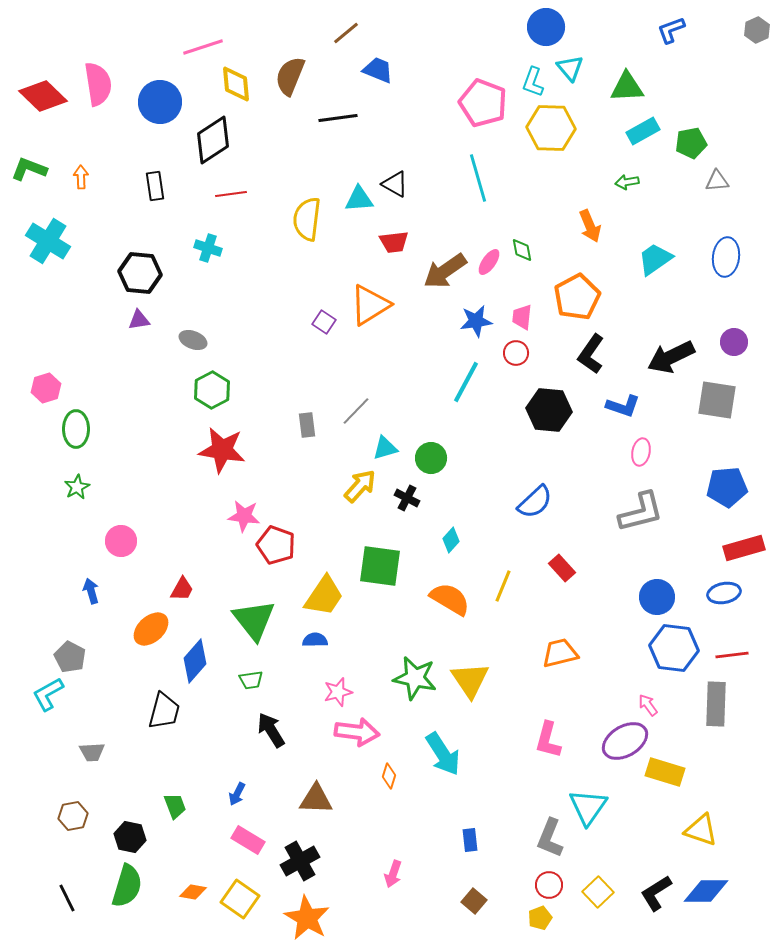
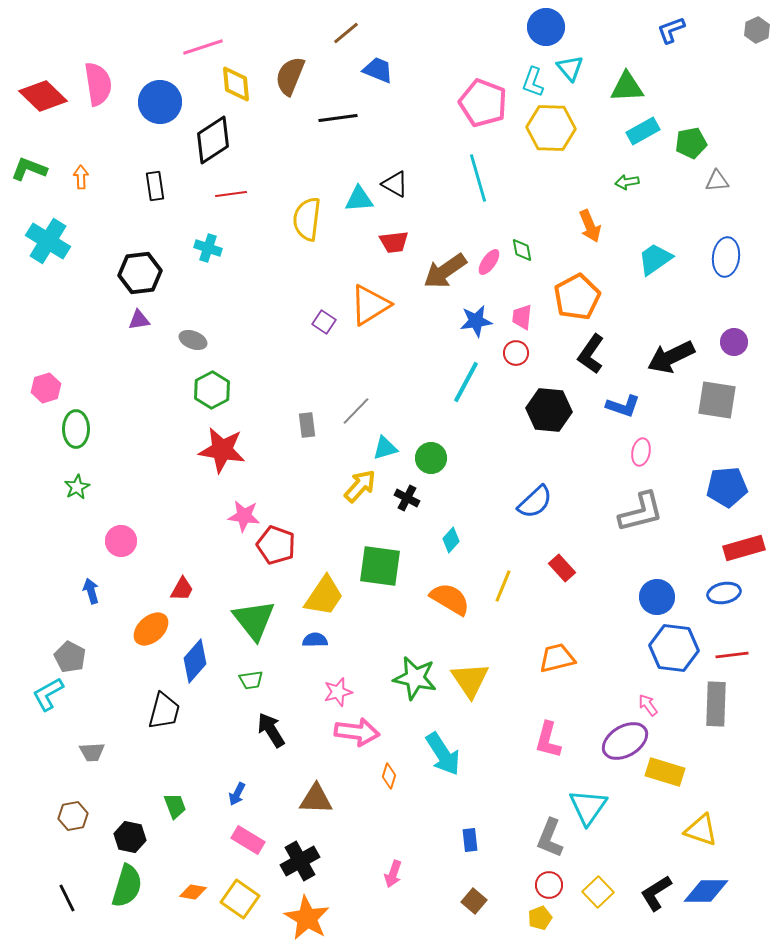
black hexagon at (140, 273): rotated 12 degrees counterclockwise
orange trapezoid at (560, 653): moved 3 px left, 5 px down
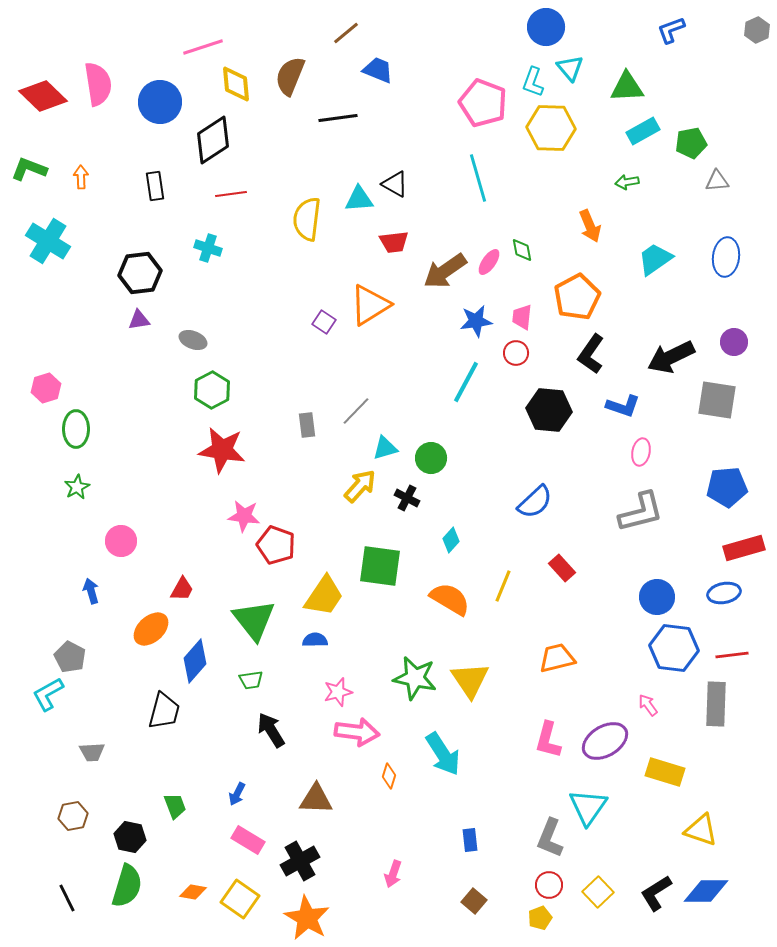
purple ellipse at (625, 741): moved 20 px left
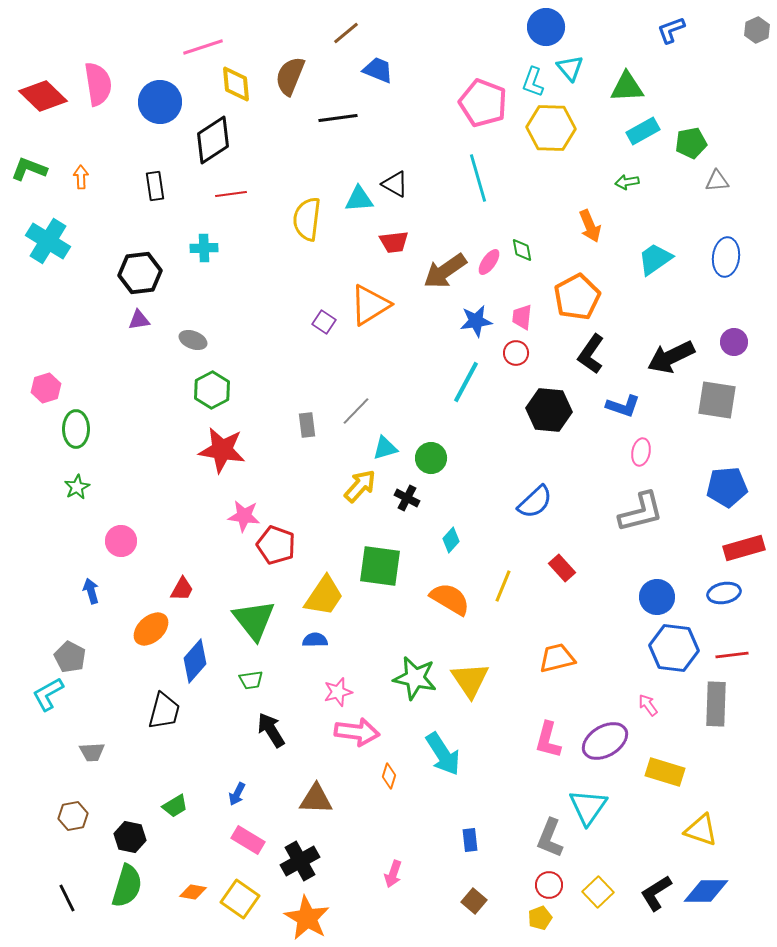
cyan cross at (208, 248): moved 4 px left; rotated 20 degrees counterclockwise
green trapezoid at (175, 806): rotated 80 degrees clockwise
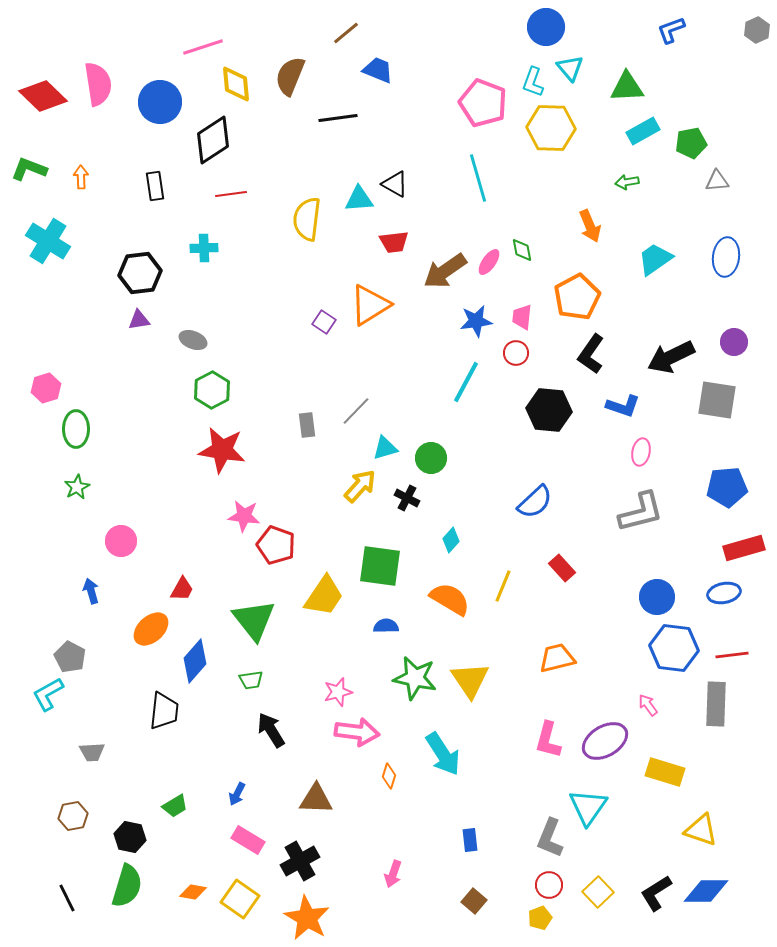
blue semicircle at (315, 640): moved 71 px right, 14 px up
black trapezoid at (164, 711): rotated 9 degrees counterclockwise
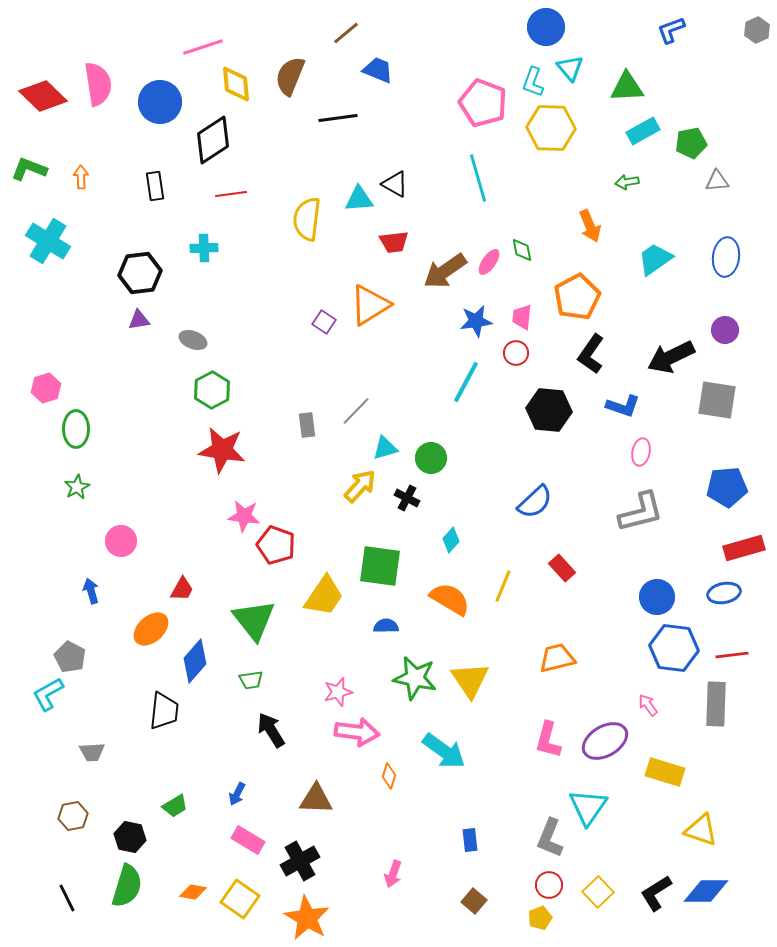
purple circle at (734, 342): moved 9 px left, 12 px up
cyan arrow at (443, 754): moved 1 px right, 3 px up; rotated 21 degrees counterclockwise
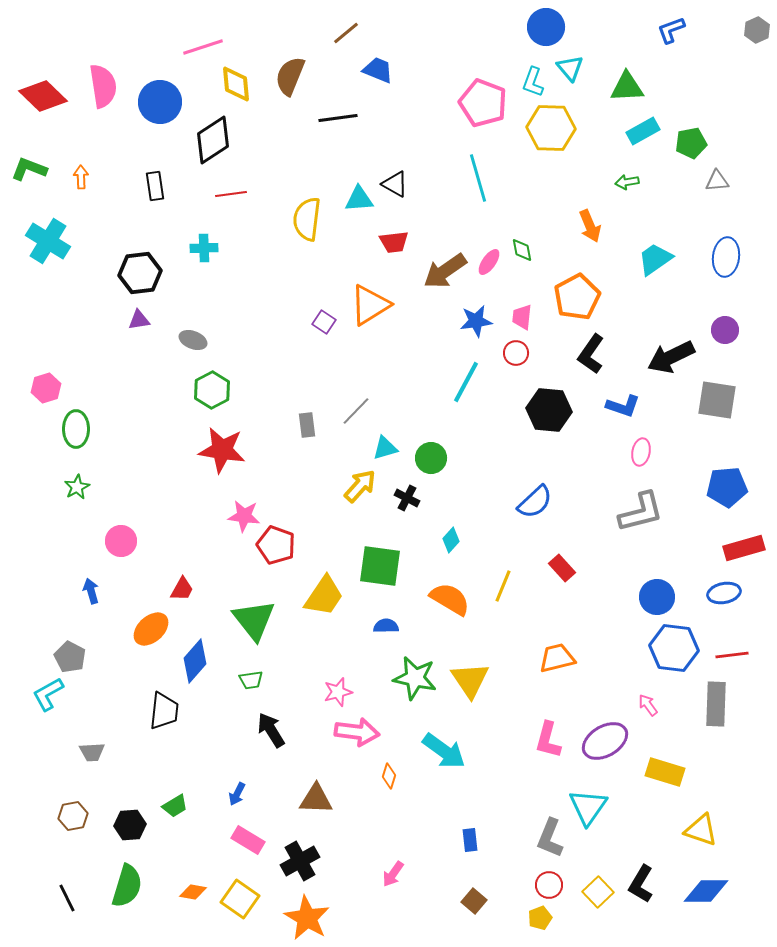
pink semicircle at (98, 84): moved 5 px right, 2 px down
black hexagon at (130, 837): moved 12 px up; rotated 16 degrees counterclockwise
pink arrow at (393, 874): rotated 16 degrees clockwise
black L-shape at (656, 893): moved 15 px left, 9 px up; rotated 27 degrees counterclockwise
